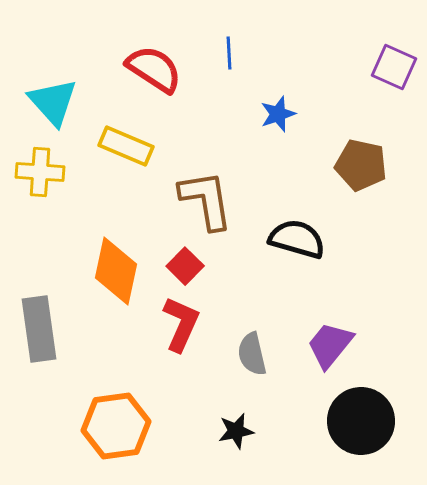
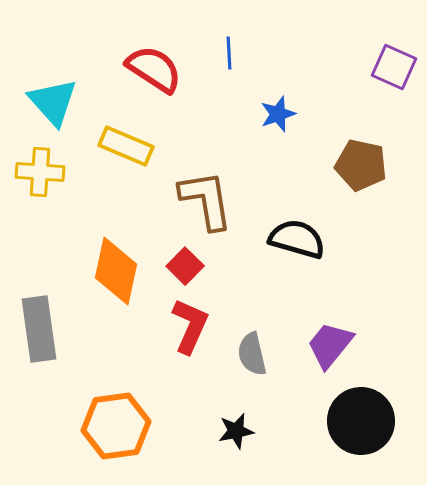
red L-shape: moved 9 px right, 2 px down
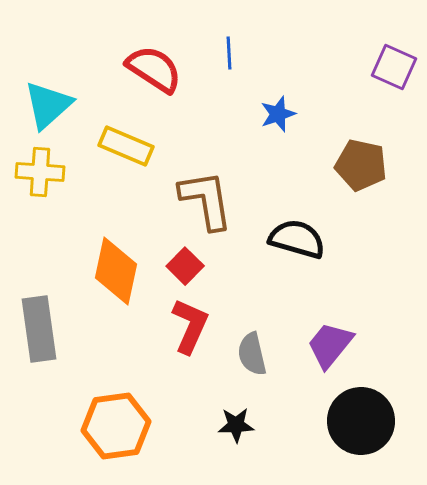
cyan triangle: moved 5 px left, 3 px down; rotated 30 degrees clockwise
black star: moved 6 px up; rotated 9 degrees clockwise
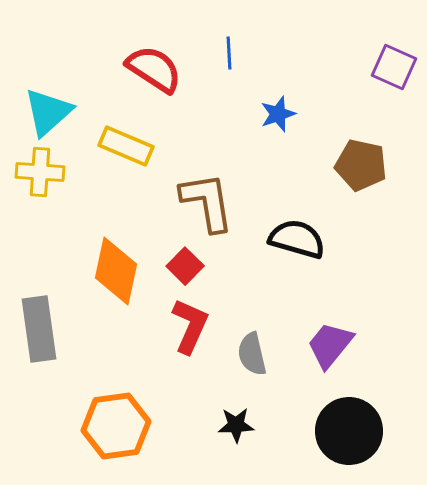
cyan triangle: moved 7 px down
brown L-shape: moved 1 px right, 2 px down
black circle: moved 12 px left, 10 px down
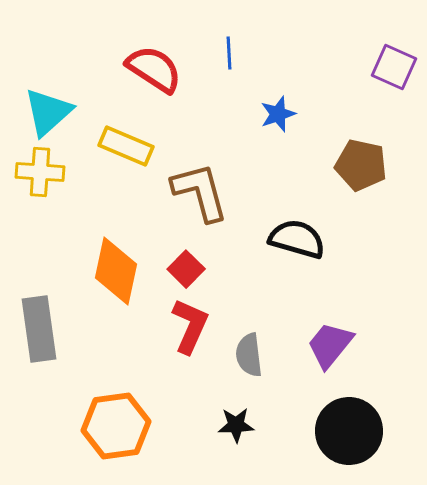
brown L-shape: moved 7 px left, 10 px up; rotated 6 degrees counterclockwise
red square: moved 1 px right, 3 px down
gray semicircle: moved 3 px left, 1 px down; rotated 6 degrees clockwise
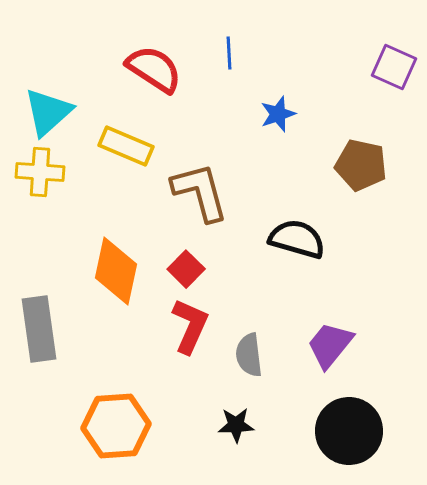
orange hexagon: rotated 4 degrees clockwise
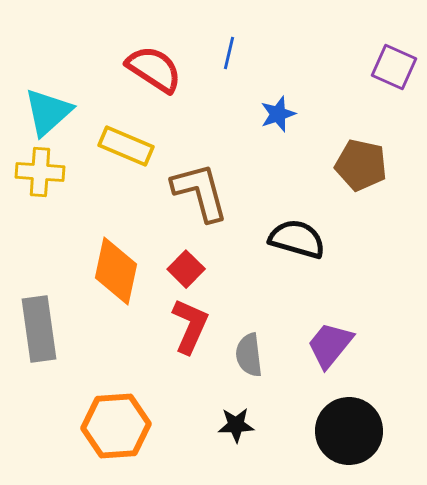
blue line: rotated 16 degrees clockwise
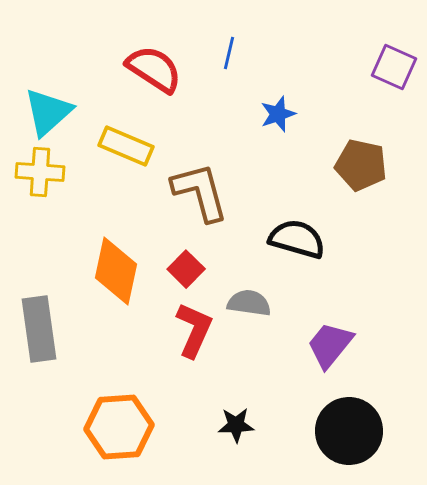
red L-shape: moved 4 px right, 4 px down
gray semicircle: moved 52 px up; rotated 105 degrees clockwise
orange hexagon: moved 3 px right, 1 px down
